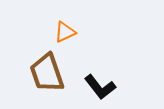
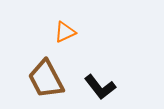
brown trapezoid: moved 1 px left, 6 px down; rotated 9 degrees counterclockwise
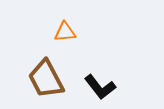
orange triangle: rotated 20 degrees clockwise
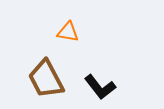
orange triangle: moved 3 px right; rotated 15 degrees clockwise
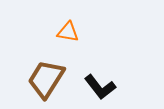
brown trapezoid: rotated 60 degrees clockwise
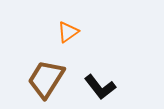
orange triangle: rotated 45 degrees counterclockwise
